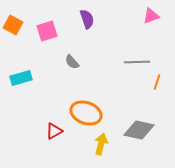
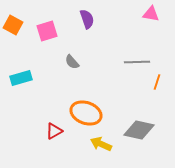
pink triangle: moved 2 px up; rotated 30 degrees clockwise
yellow arrow: rotated 80 degrees counterclockwise
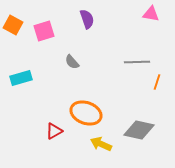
pink square: moved 3 px left
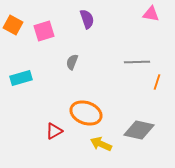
gray semicircle: rotated 63 degrees clockwise
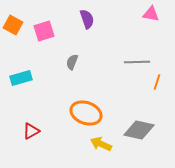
red triangle: moved 23 px left
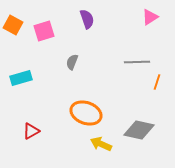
pink triangle: moved 1 px left, 3 px down; rotated 42 degrees counterclockwise
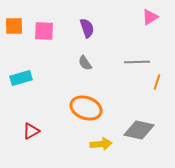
purple semicircle: moved 9 px down
orange square: moved 1 px right, 1 px down; rotated 30 degrees counterclockwise
pink square: rotated 20 degrees clockwise
gray semicircle: moved 13 px right, 1 px down; rotated 56 degrees counterclockwise
orange ellipse: moved 5 px up
yellow arrow: rotated 150 degrees clockwise
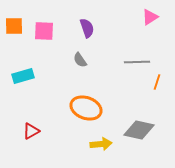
gray semicircle: moved 5 px left, 3 px up
cyan rectangle: moved 2 px right, 2 px up
